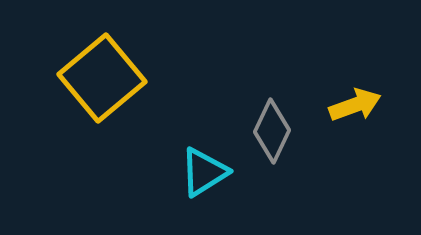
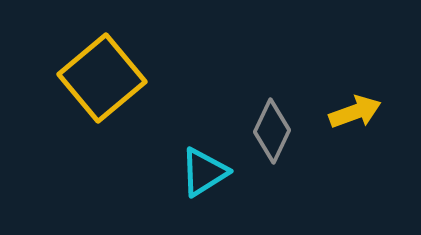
yellow arrow: moved 7 px down
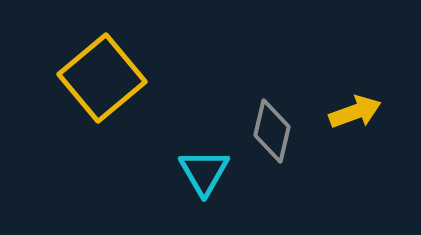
gray diamond: rotated 12 degrees counterclockwise
cyan triangle: rotated 28 degrees counterclockwise
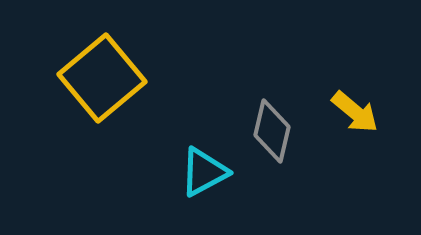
yellow arrow: rotated 60 degrees clockwise
cyan triangle: rotated 32 degrees clockwise
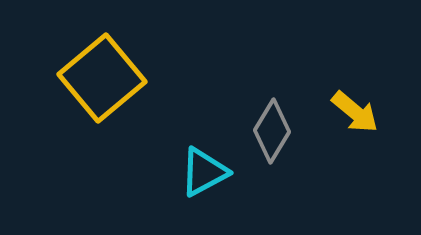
gray diamond: rotated 18 degrees clockwise
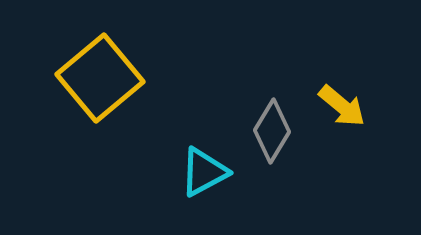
yellow square: moved 2 px left
yellow arrow: moved 13 px left, 6 px up
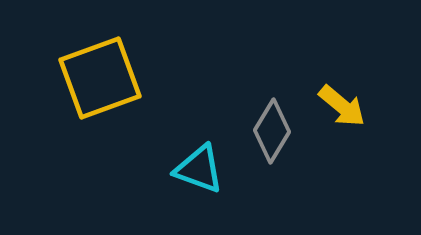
yellow square: rotated 20 degrees clockwise
cyan triangle: moved 5 px left, 3 px up; rotated 48 degrees clockwise
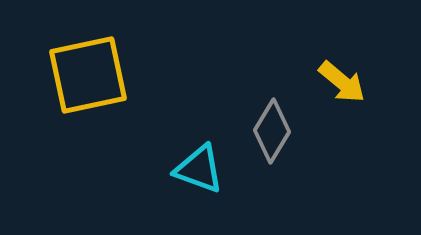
yellow square: moved 12 px left, 3 px up; rotated 8 degrees clockwise
yellow arrow: moved 24 px up
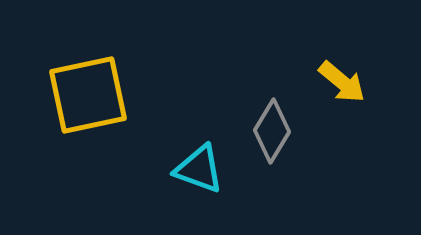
yellow square: moved 20 px down
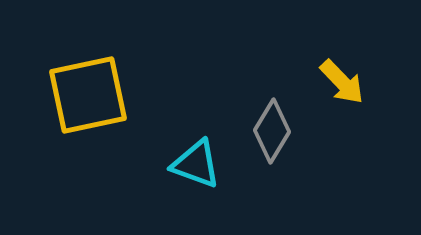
yellow arrow: rotated 6 degrees clockwise
cyan triangle: moved 3 px left, 5 px up
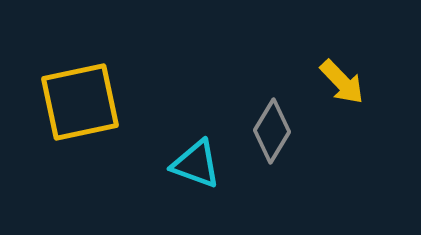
yellow square: moved 8 px left, 7 px down
